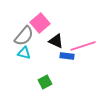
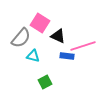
pink square: rotated 18 degrees counterclockwise
gray semicircle: moved 3 px left, 2 px down
black triangle: moved 2 px right, 5 px up
cyan triangle: moved 9 px right, 3 px down
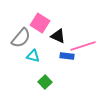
green square: rotated 16 degrees counterclockwise
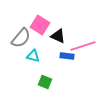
pink square: moved 2 px down
green square: rotated 24 degrees counterclockwise
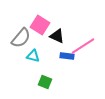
black triangle: moved 1 px left
pink line: rotated 15 degrees counterclockwise
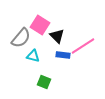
black triangle: rotated 21 degrees clockwise
blue rectangle: moved 4 px left, 1 px up
green square: moved 1 px left
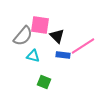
pink square: rotated 24 degrees counterclockwise
gray semicircle: moved 2 px right, 2 px up
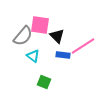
cyan triangle: rotated 24 degrees clockwise
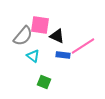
black triangle: rotated 21 degrees counterclockwise
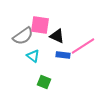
gray semicircle: rotated 15 degrees clockwise
